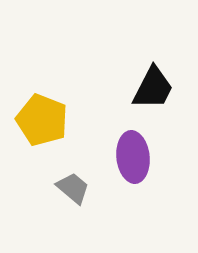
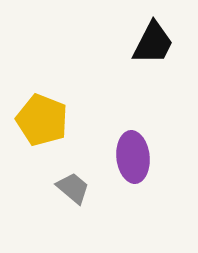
black trapezoid: moved 45 px up
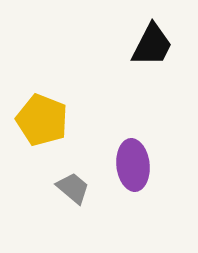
black trapezoid: moved 1 px left, 2 px down
purple ellipse: moved 8 px down
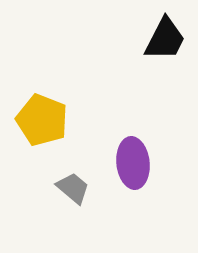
black trapezoid: moved 13 px right, 6 px up
purple ellipse: moved 2 px up
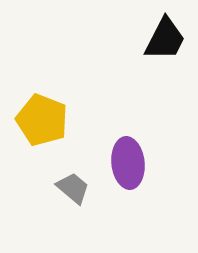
purple ellipse: moved 5 px left
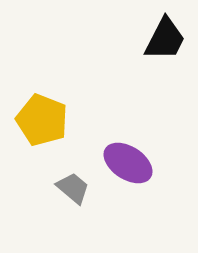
purple ellipse: rotated 51 degrees counterclockwise
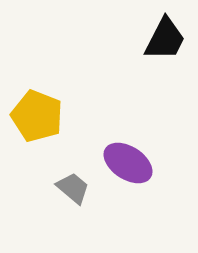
yellow pentagon: moved 5 px left, 4 px up
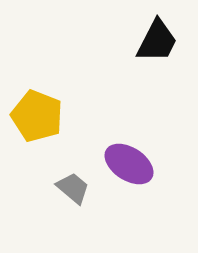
black trapezoid: moved 8 px left, 2 px down
purple ellipse: moved 1 px right, 1 px down
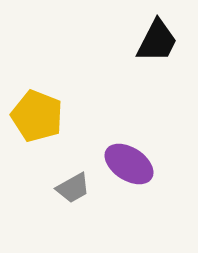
gray trapezoid: rotated 111 degrees clockwise
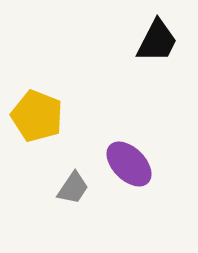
purple ellipse: rotated 12 degrees clockwise
gray trapezoid: rotated 27 degrees counterclockwise
